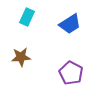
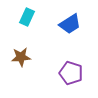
purple pentagon: rotated 10 degrees counterclockwise
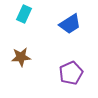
cyan rectangle: moved 3 px left, 3 px up
purple pentagon: rotated 30 degrees clockwise
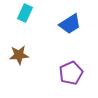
cyan rectangle: moved 1 px right, 1 px up
brown star: moved 2 px left, 2 px up
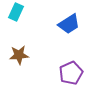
cyan rectangle: moved 9 px left, 1 px up
blue trapezoid: moved 1 px left
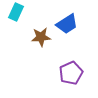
blue trapezoid: moved 2 px left
brown star: moved 22 px right, 18 px up
